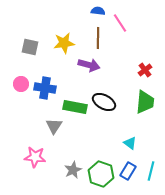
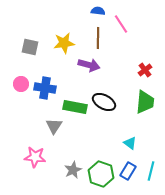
pink line: moved 1 px right, 1 px down
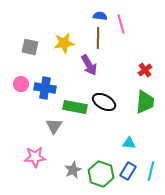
blue semicircle: moved 2 px right, 5 px down
pink line: rotated 18 degrees clockwise
purple arrow: rotated 45 degrees clockwise
cyan triangle: moved 1 px left; rotated 32 degrees counterclockwise
pink star: rotated 10 degrees counterclockwise
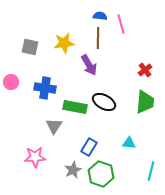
pink circle: moved 10 px left, 2 px up
blue rectangle: moved 39 px left, 24 px up
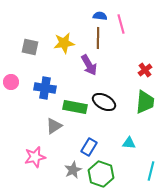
gray triangle: rotated 24 degrees clockwise
pink star: rotated 10 degrees counterclockwise
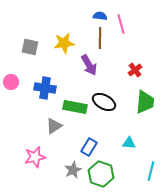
brown line: moved 2 px right
red cross: moved 10 px left
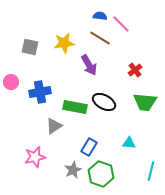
pink line: rotated 30 degrees counterclockwise
brown line: rotated 60 degrees counterclockwise
blue cross: moved 5 px left, 4 px down; rotated 20 degrees counterclockwise
green trapezoid: rotated 90 degrees clockwise
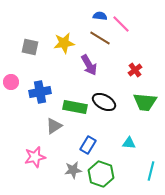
blue rectangle: moved 1 px left, 2 px up
gray star: rotated 18 degrees clockwise
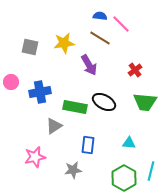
blue rectangle: rotated 24 degrees counterclockwise
green hexagon: moved 23 px right, 4 px down; rotated 10 degrees clockwise
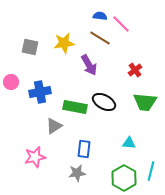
blue rectangle: moved 4 px left, 4 px down
gray star: moved 4 px right, 3 px down
